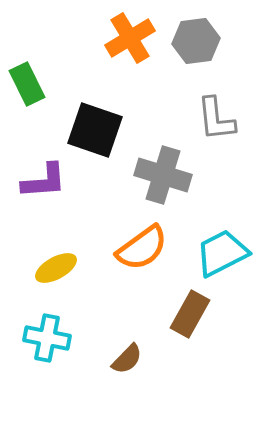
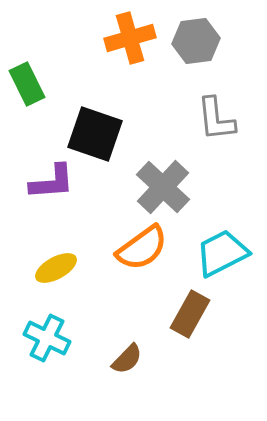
orange cross: rotated 15 degrees clockwise
black square: moved 4 px down
gray cross: moved 12 px down; rotated 26 degrees clockwise
purple L-shape: moved 8 px right, 1 px down
cyan cross: rotated 15 degrees clockwise
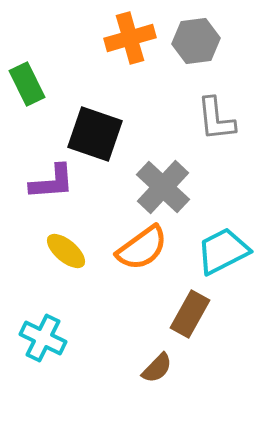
cyan trapezoid: moved 1 px right, 2 px up
yellow ellipse: moved 10 px right, 17 px up; rotated 69 degrees clockwise
cyan cross: moved 4 px left
brown semicircle: moved 30 px right, 9 px down
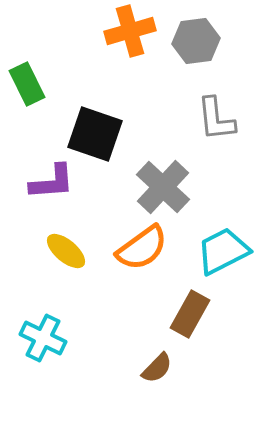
orange cross: moved 7 px up
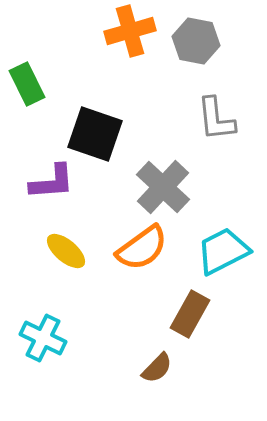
gray hexagon: rotated 18 degrees clockwise
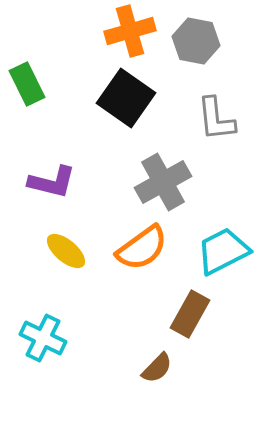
black square: moved 31 px right, 36 px up; rotated 16 degrees clockwise
purple L-shape: rotated 18 degrees clockwise
gray cross: moved 5 px up; rotated 18 degrees clockwise
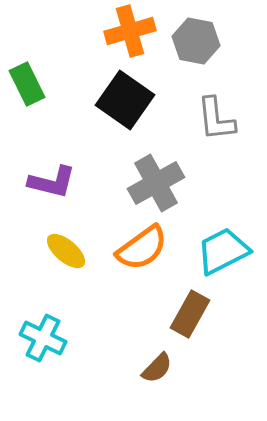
black square: moved 1 px left, 2 px down
gray cross: moved 7 px left, 1 px down
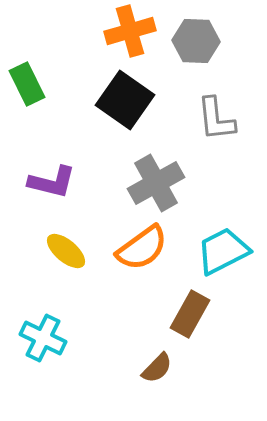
gray hexagon: rotated 9 degrees counterclockwise
